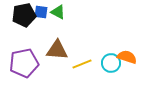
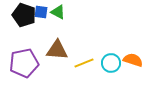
black pentagon: rotated 30 degrees clockwise
orange semicircle: moved 6 px right, 3 px down
yellow line: moved 2 px right, 1 px up
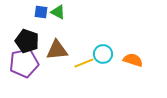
black pentagon: moved 3 px right, 26 px down
brown triangle: rotated 10 degrees counterclockwise
cyan circle: moved 8 px left, 9 px up
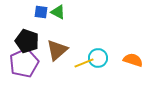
brown triangle: rotated 35 degrees counterclockwise
cyan circle: moved 5 px left, 4 px down
purple pentagon: rotated 12 degrees counterclockwise
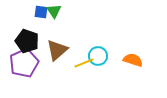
green triangle: moved 4 px left, 1 px up; rotated 28 degrees clockwise
cyan circle: moved 2 px up
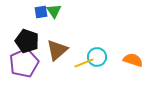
blue square: rotated 16 degrees counterclockwise
cyan circle: moved 1 px left, 1 px down
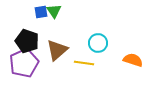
cyan circle: moved 1 px right, 14 px up
yellow line: rotated 30 degrees clockwise
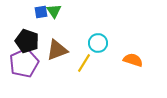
brown triangle: rotated 20 degrees clockwise
yellow line: rotated 66 degrees counterclockwise
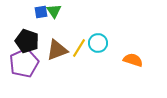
yellow line: moved 5 px left, 15 px up
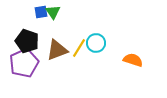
green triangle: moved 1 px left, 1 px down
cyan circle: moved 2 px left
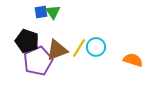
cyan circle: moved 4 px down
purple pentagon: moved 14 px right, 2 px up
